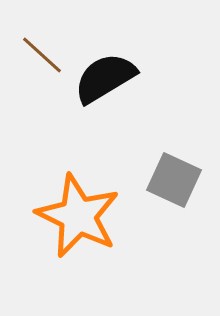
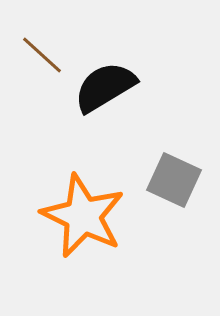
black semicircle: moved 9 px down
orange star: moved 5 px right
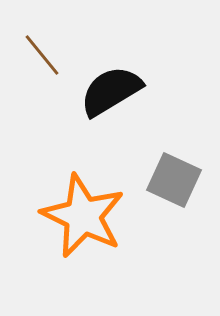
brown line: rotated 9 degrees clockwise
black semicircle: moved 6 px right, 4 px down
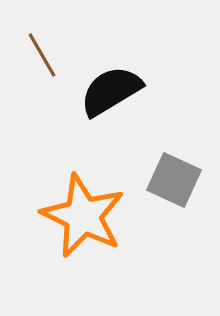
brown line: rotated 9 degrees clockwise
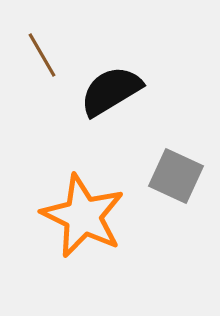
gray square: moved 2 px right, 4 px up
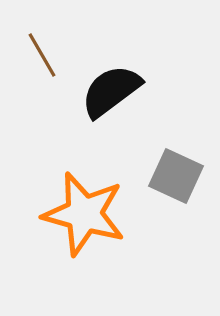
black semicircle: rotated 6 degrees counterclockwise
orange star: moved 1 px right, 2 px up; rotated 10 degrees counterclockwise
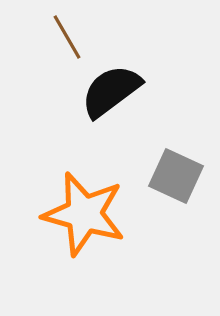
brown line: moved 25 px right, 18 px up
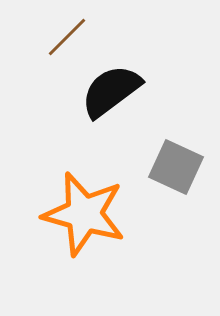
brown line: rotated 75 degrees clockwise
gray square: moved 9 px up
